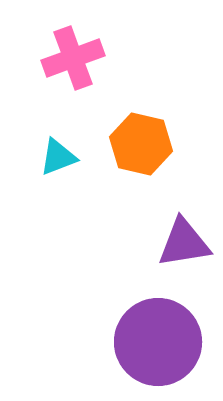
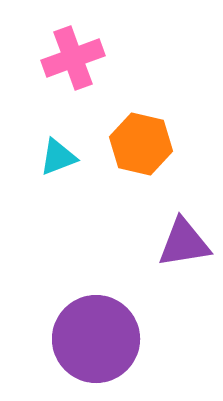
purple circle: moved 62 px left, 3 px up
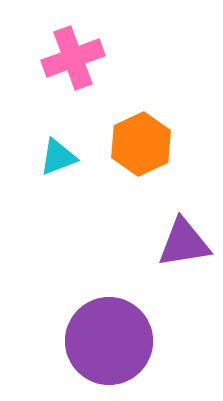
orange hexagon: rotated 22 degrees clockwise
purple circle: moved 13 px right, 2 px down
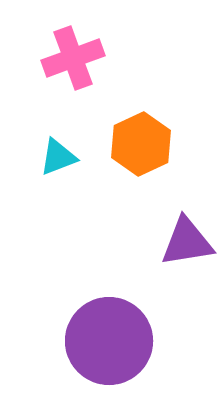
purple triangle: moved 3 px right, 1 px up
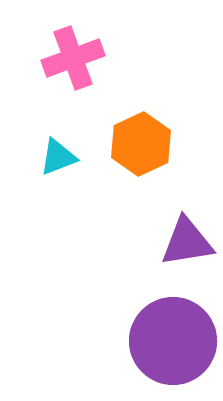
purple circle: moved 64 px right
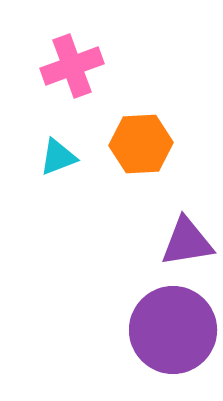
pink cross: moved 1 px left, 8 px down
orange hexagon: rotated 22 degrees clockwise
purple circle: moved 11 px up
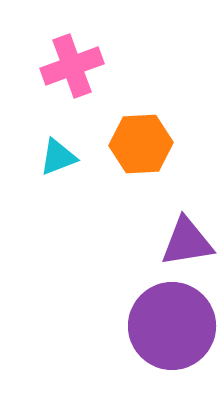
purple circle: moved 1 px left, 4 px up
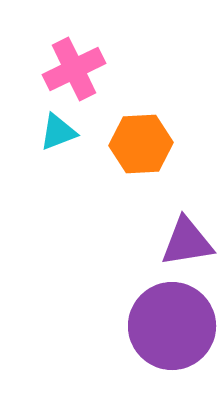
pink cross: moved 2 px right, 3 px down; rotated 6 degrees counterclockwise
cyan triangle: moved 25 px up
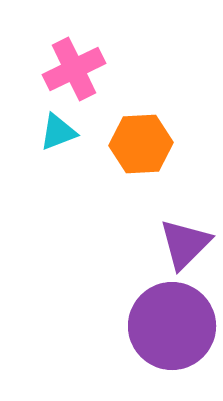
purple triangle: moved 2 px left, 2 px down; rotated 36 degrees counterclockwise
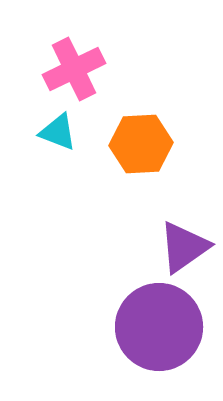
cyan triangle: rotated 42 degrees clockwise
purple triangle: moved 1 px left, 3 px down; rotated 10 degrees clockwise
purple circle: moved 13 px left, 1 px down
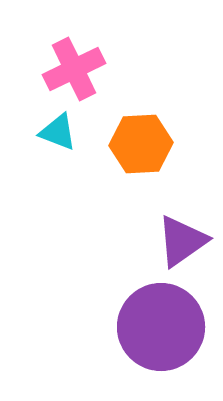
purple triangle: moved 2 px left, 6 px up
purple circle: moved 2 px right
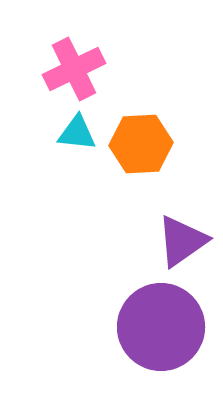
cyan triangle: moved 19 px right, 1 px down; rotated 15 degrees counterclockwise
